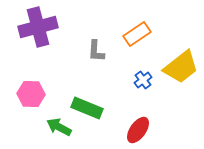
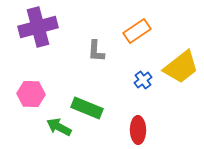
orange rectangle: moved 3 px up
red ellipse: rotated 36 degrees counterclockwise
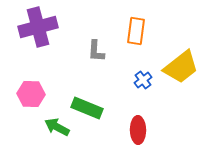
orange rectangle: moved 1 px left; rotated 48 degrees counterclockwise
green arrow: moved 2 px left
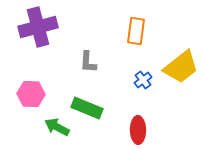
gray L-shape: moved 8 px left, 11 px down
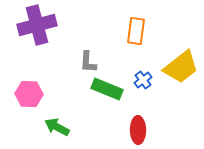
purple cross: moved 1 px left, 2 px up
pink hexagon: moved 2 px left
green rectangle: moved 20 px right, 19 px up
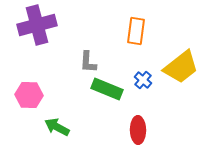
blue cross: rotated 12 degrees counterclockwise
pink hexagon: moved 1 px down
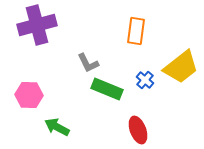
gray L-shape: moved 1 px down; rotated 30 degrees counterclockwise
blue cross: moved 2 px right
red ellipse: rotated 20 degrees counterclockwise
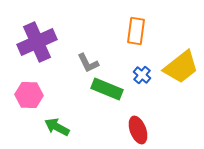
purple cross: moved 17 px down; rotated 9 degrees counterclockwise
blue cross: moved 3 px left, 5 px up
